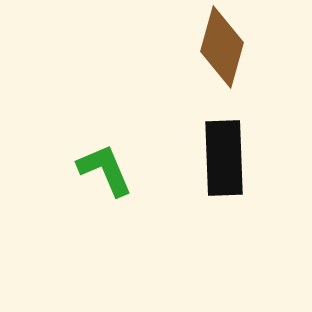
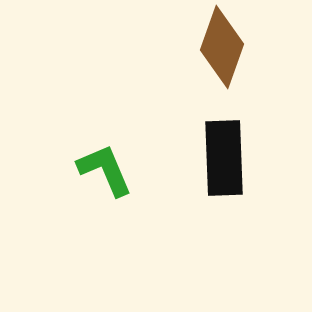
brown diamond: rotated 4 degrees clockwise
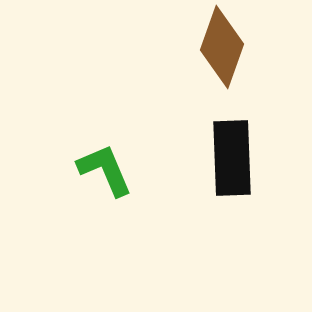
black rectangle: moved 8 px right
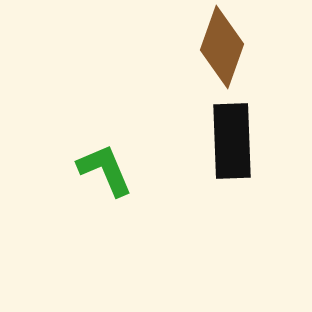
black rectangle: moved 17 px up
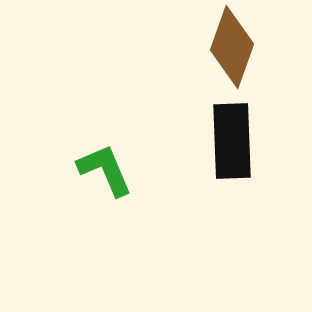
brown diamond: moved 10 px right
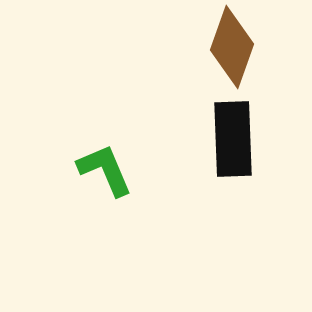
black rectangle: moved 1 px right, 2 px up
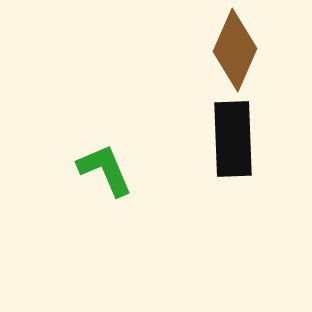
brown diamond: moved 3 px right, 3 px down; rotated 4 degrees clockwise
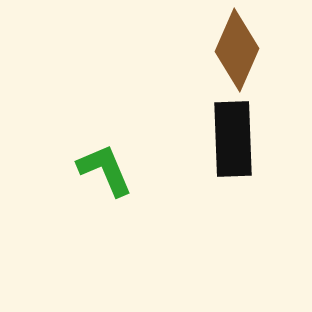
brown diamond: moved 2 px right
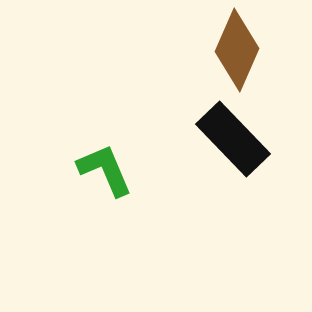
black rectangle: rotated 42 degrees counterclockwise
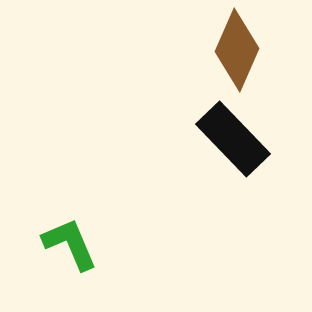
green L-shape: moved 35 px left, 74 px down
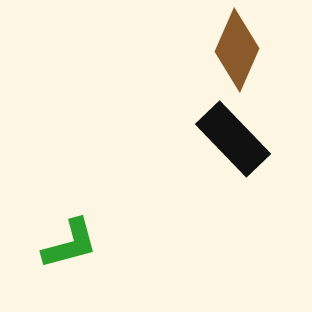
green L-shape: rotated 98 degrees clockwise
